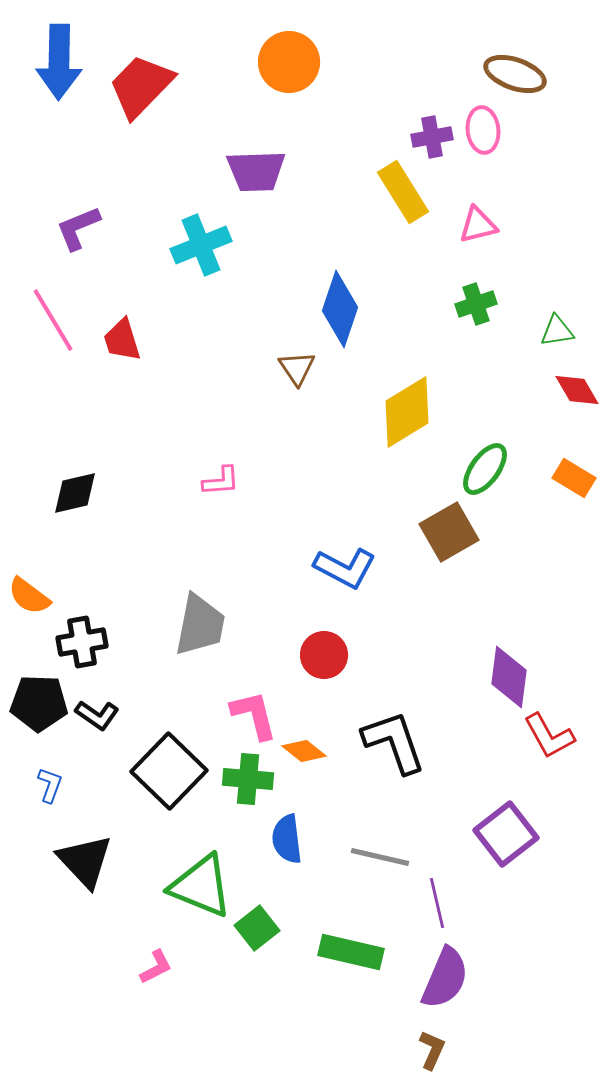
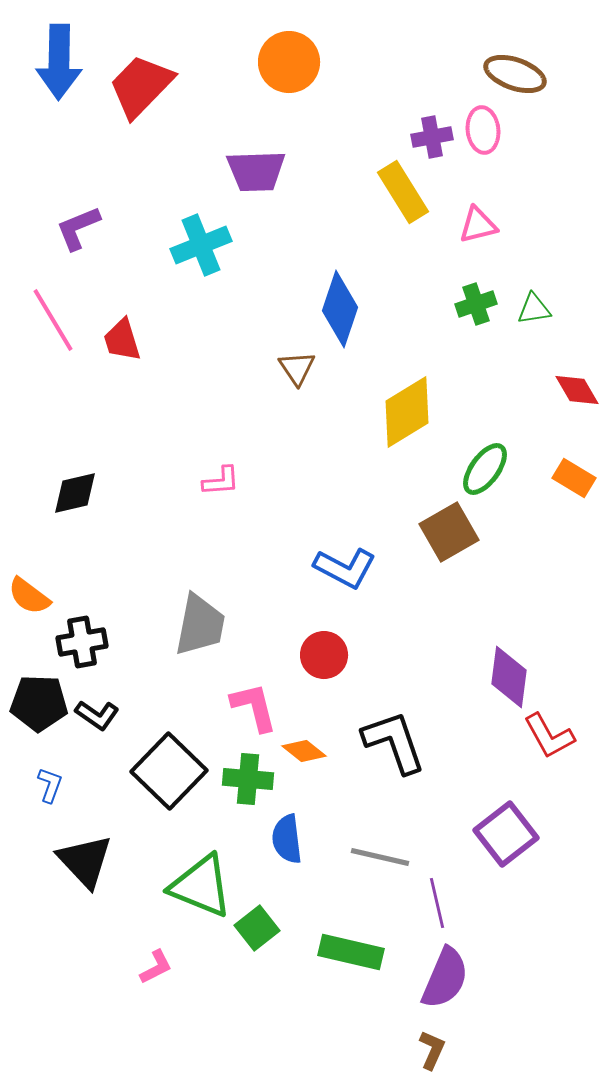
green triangle at (557, 331): moved 23 px left, 22 px up
pink L-shape at (254, 715): moved 8 px up
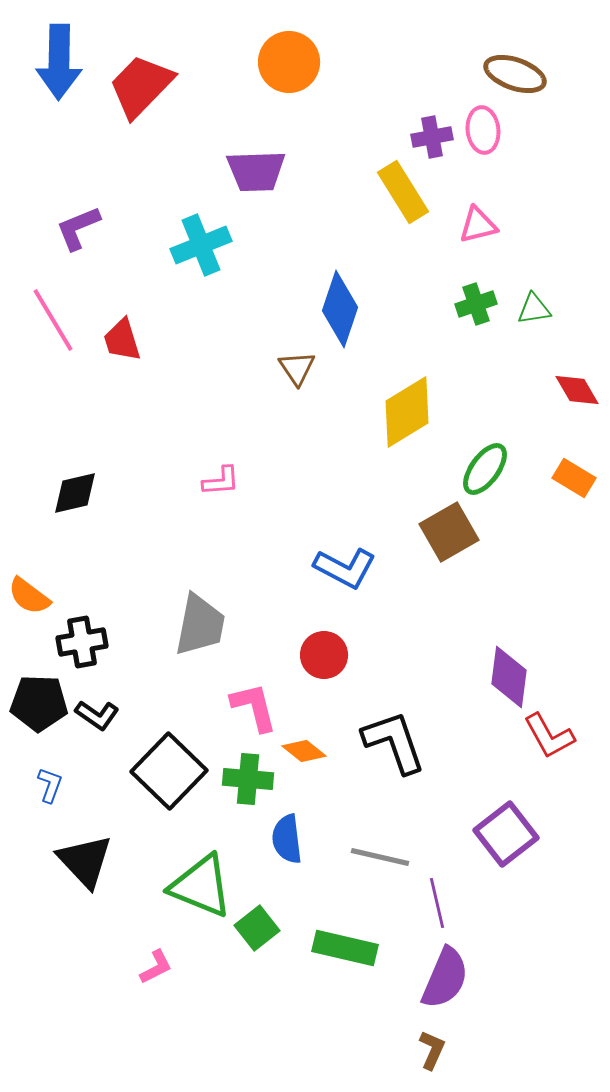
green rectangle at (351, 952): moved 6 px left, 4 px up
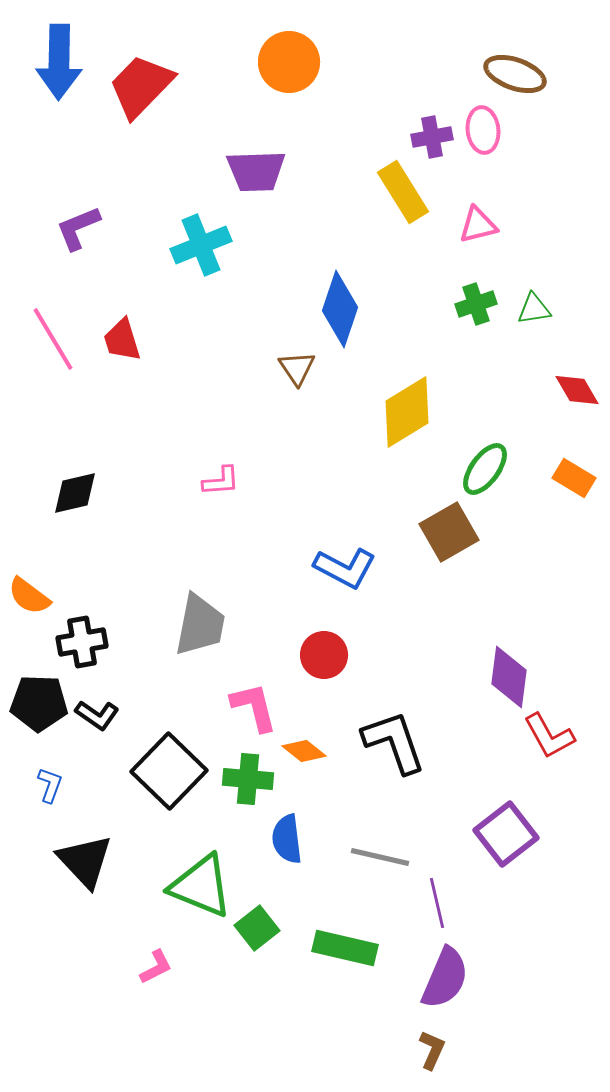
pink line at (53, 320): moved 19 px down
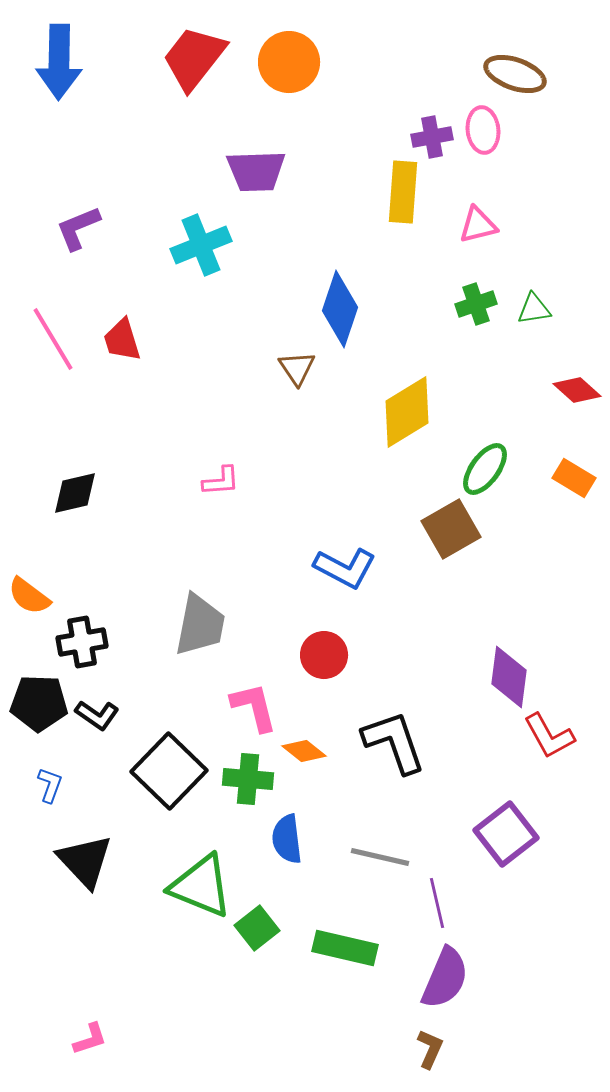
red trapezoid at (141, 86): moved 53 px right, 28 px up; rotated 6 degrees counterclockwise
yellow rectangle at (403, 192): rotated 36 degrees clockwise
red diamond at (577, 390): rotated 18 degrees counterclockwise
brown square at (449, 532): moved 2 px right, 3 px up
pink L-shape at (156, 967): moved 66 px left, 72 px down; rotated 9 degrees clockwise
brown L-shape at (432, 1050): moved 2 px left, 1 px up
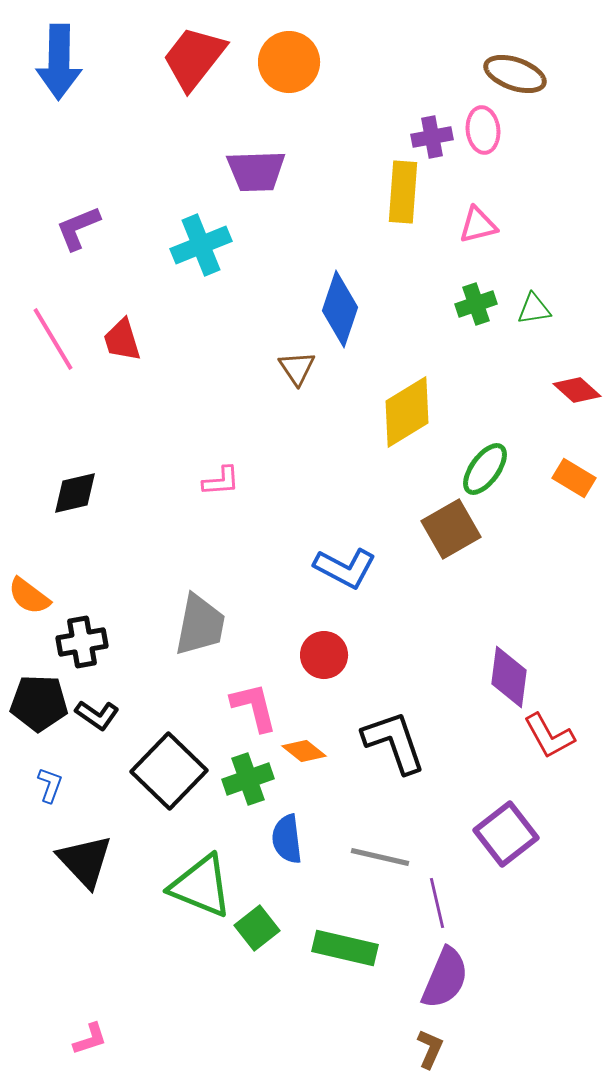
green cross at (248, 779): rotated 24 degrees counterclockwise
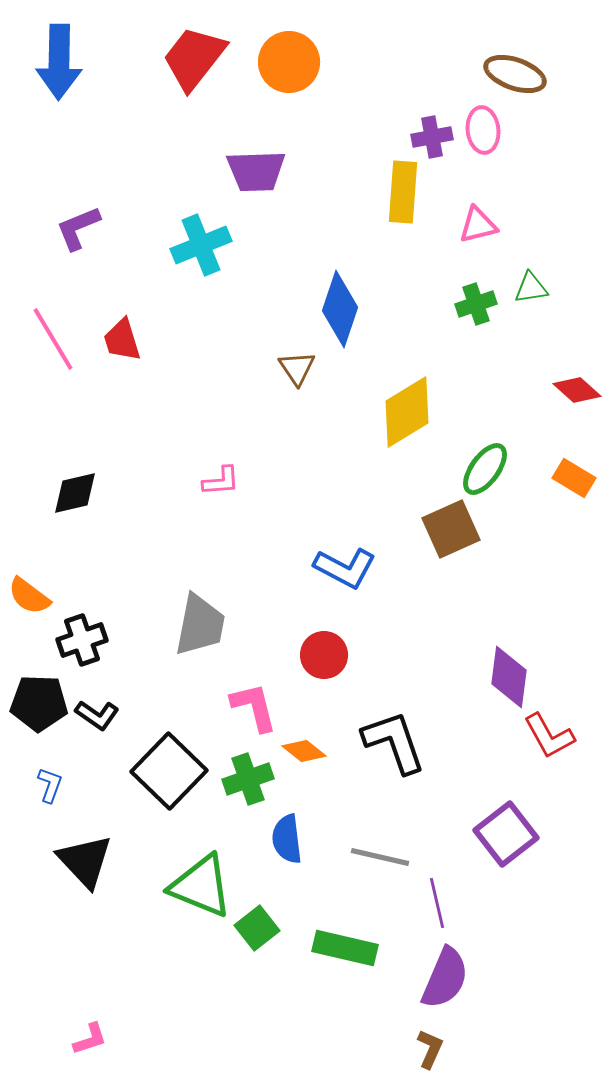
green triangle at (534, 309): moved 3 px left, 21 px up
brown square at (451, 529): rotated 6 degrees clockwise
black cross at (82, 642): moved 2 px up; rotated 9 degrees counterclockwise
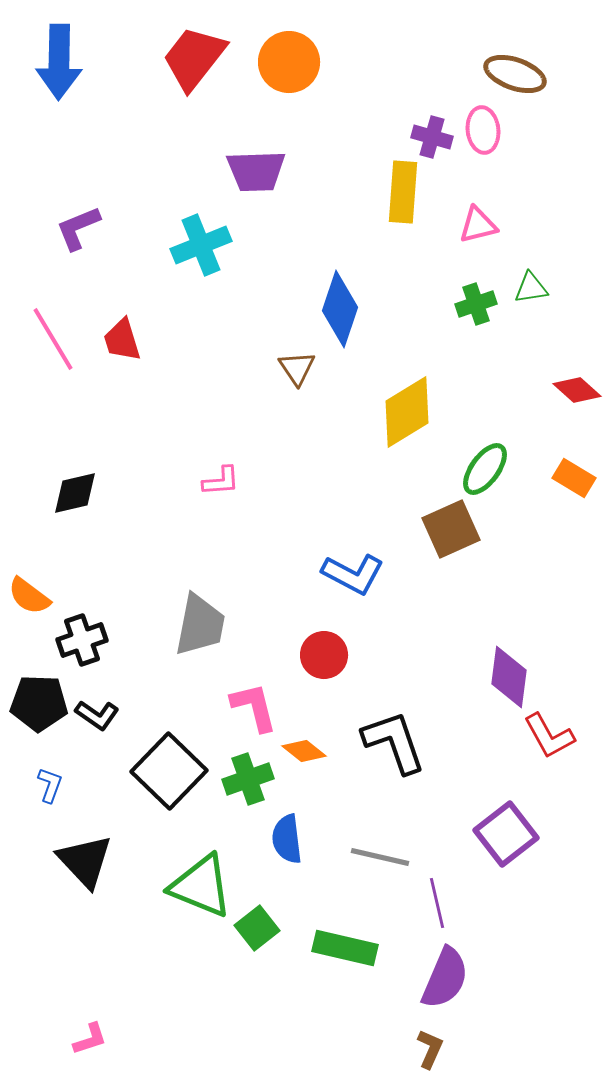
purple cross at (432, 137): rotated 27 degrees clockwise
blue L-shape at (345, 568): moved 8 px right, 6 px down
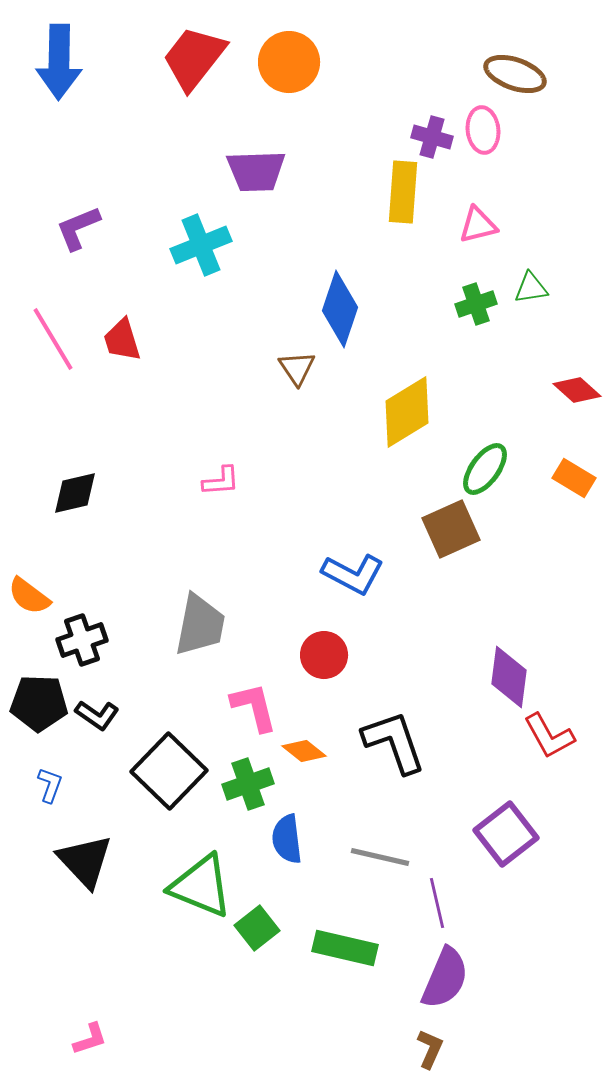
green cross at (248, 779): moved 5 px down
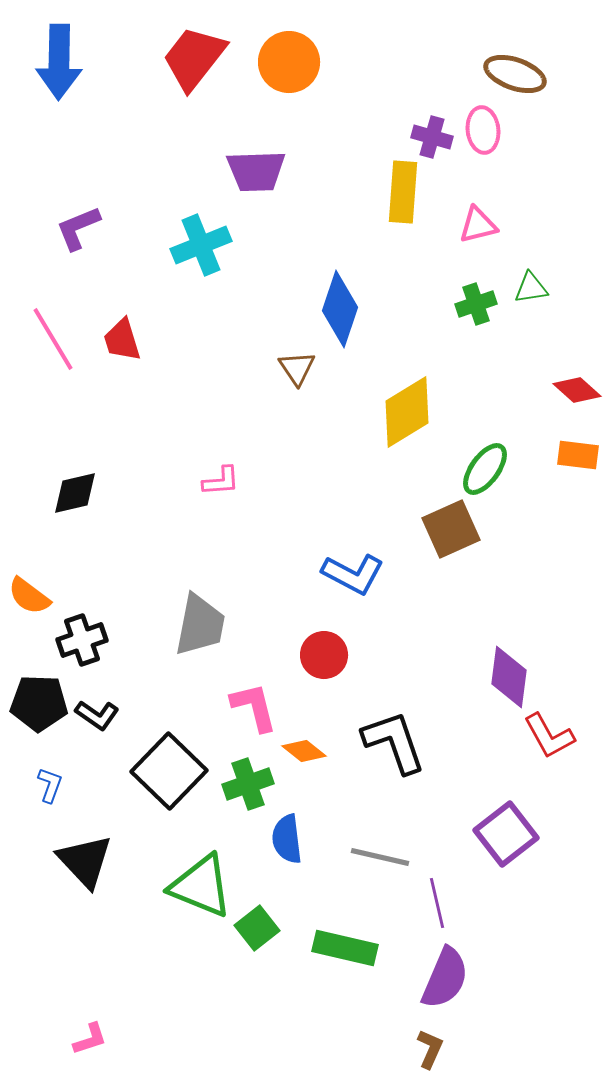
orange rectangle at (574, 478): moved 4 px right, 23 px up; rotated 24 degrees counterclockwise
